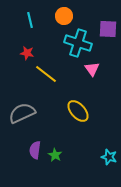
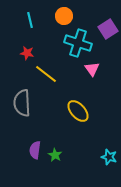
purple square: rotated 36 degrees counterclockwise
gray semicircle: moved 10 px up; rotated 68 degrees counterclockwise
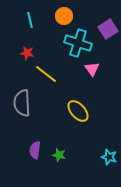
green star: moved 4 px right; rotated 16 degrees counterclockwise
